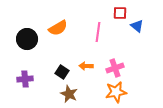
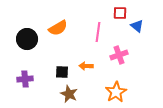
pink cross: moved 4 px right, 13 px up
black square: rotated 32 degrees counterclockwise
orange star: rotated 20 degrees counterclockwise
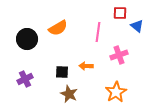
purple cross: rotated 21 degrees counterclockwise
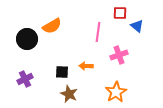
orange semicircle: moved 6 px left, 2 px up
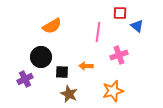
black circle: moved 14 px right, 18 px down
orange star: moved 3 px left, 1 px up; rotated 15 degrees clockwise
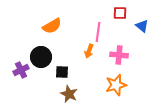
blue triangle: moved 5 px right
pink cross: rotated 24 degrees clockwise
orange arrow: moved 3 px right, 15 px up; rotated 72 degrees counterclockwise
purple cross: moved 4 px left, 9 px up
orange star: moved 3 px right, 6 px up
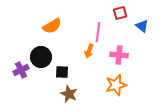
red square: rotated 16 degrees counterclockwise
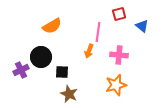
red square: moved 1 px left, 1 px down
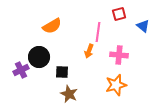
blue triangle: moved 1 px right
black circle: moved 2 px left
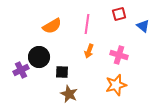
pink line: moved 11 px left, 8 px up
pink cross: rotated 12 degrees clockwise
